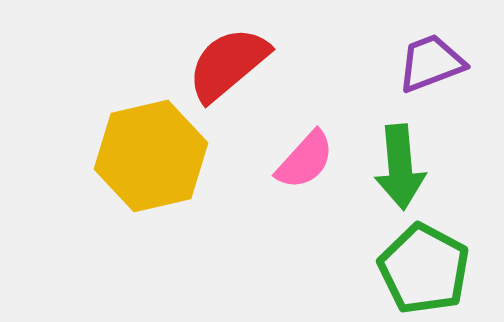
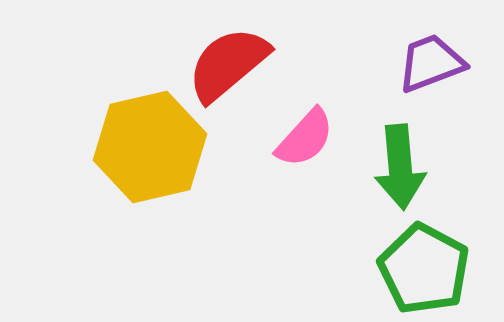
yellow hexagon: moved 1 px left, 9 px up
pink semicircle: moved 22 px up
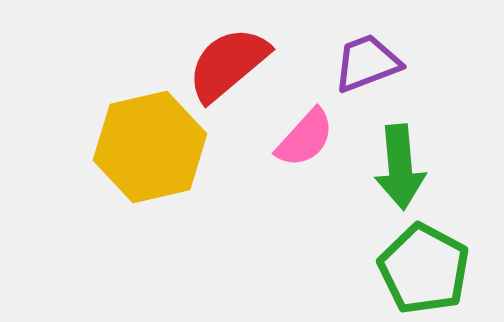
purple trapezoid: moved 64 px left
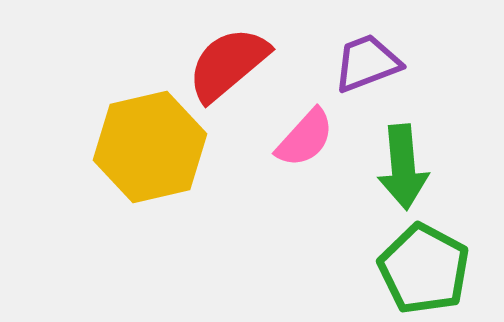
green arrow: moved 3 px right
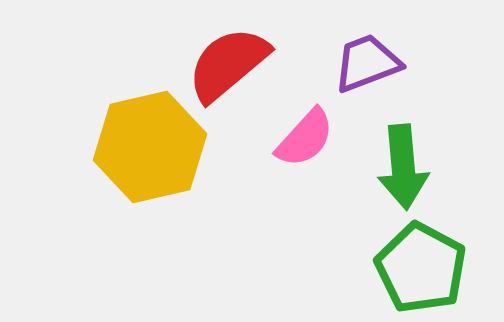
green pentagon: moved 3 px left, 1 px up
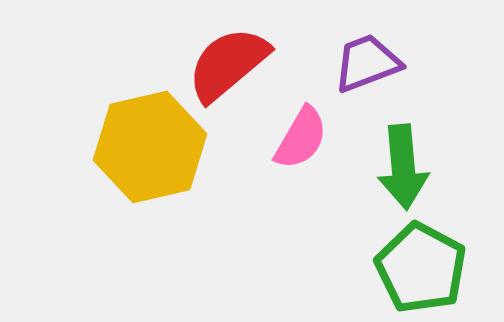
pink semicircle: moved 4 px left; rotated 12 degrees counterclockwise
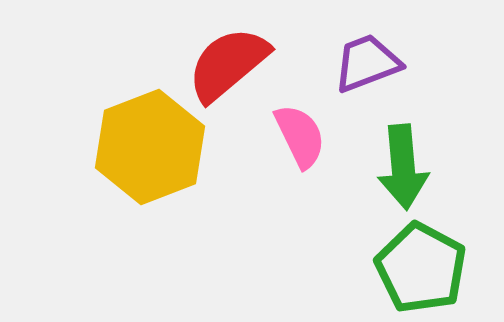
pink semicircle: moved 1 px left, 2 px up; rotated 56 degrees counterclockwise
yellow hexagon: rotated 8 degrees counterclockwise
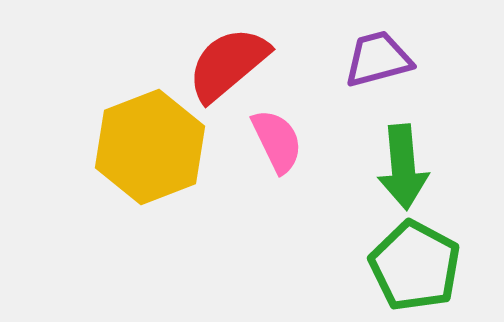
purple trapezoid: moved 11 px right, 4 px up; rotated 6 degrees clockwise
pink semicircle: moved 23 px left, 5 px down
green pentagon: moved 6 px left, 2 px up
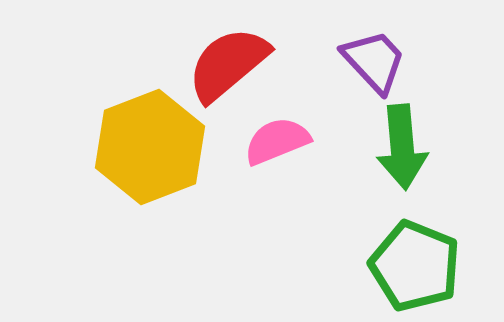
purple trapezoid: moved 4 px left, 2 px down; rotated 62 degrees clockwise
pink semicircle: rotated 86 degrees counterclockwise
green arrow: moved 1 px left, 20 px up
green pentagon: rotated 6 degrees counterclockwise
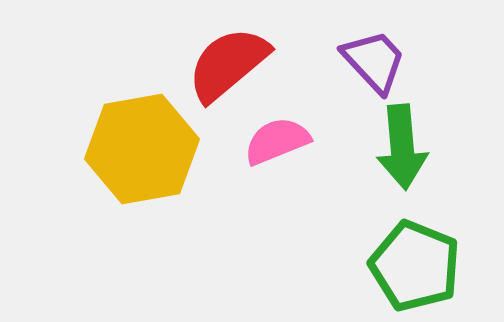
yellow hexagon: moved 8 px left, 2 px down; rotated 11 degrees clockwise
